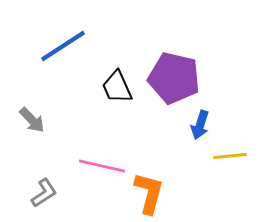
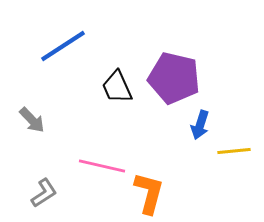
yellow line: moved 4 px right, 5 px up
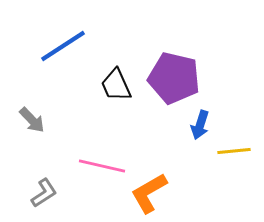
black trapezoid: moved 1 px left, 2 px up
orange L-shape: rotated 135 degrees counterclockwise
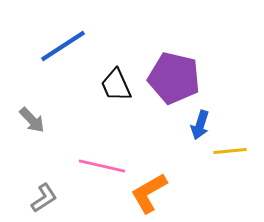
yellow line: moved 4 px left
gray L-shape: moved 5 px down
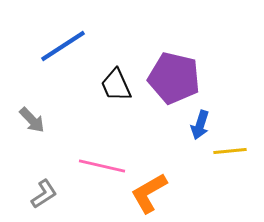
gray L-shape: moved 4 px up
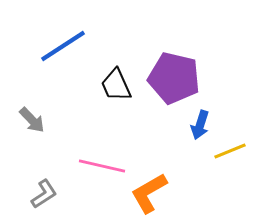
yellow line: rotated 16 degrees counterclockwise
